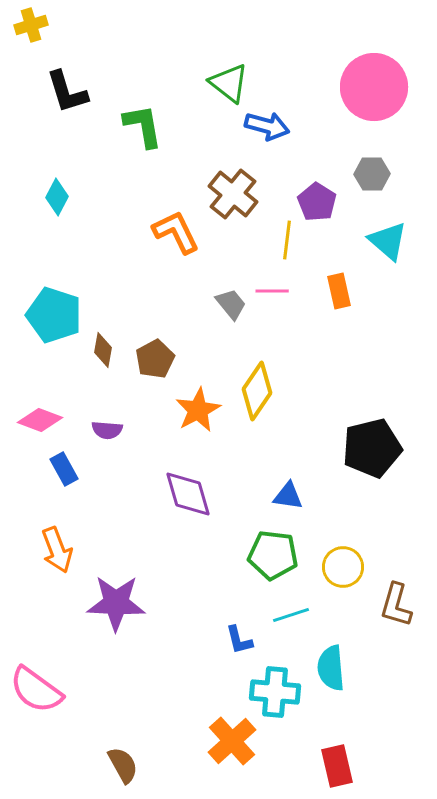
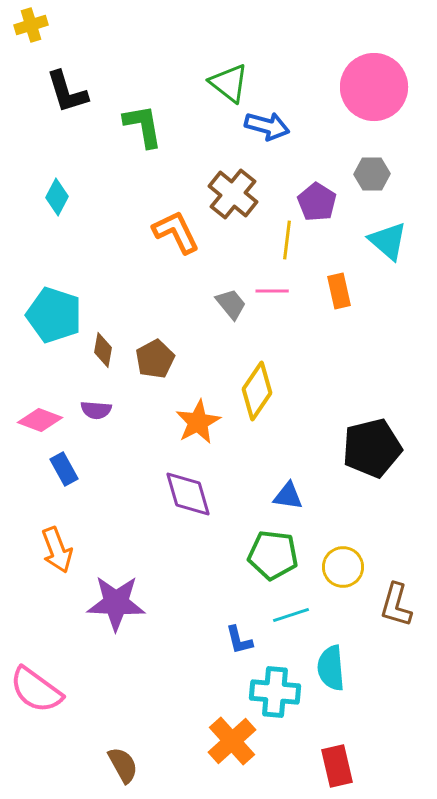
orange star: moved 12 px down
purple semicircle: moved 11 px left, 20 px up
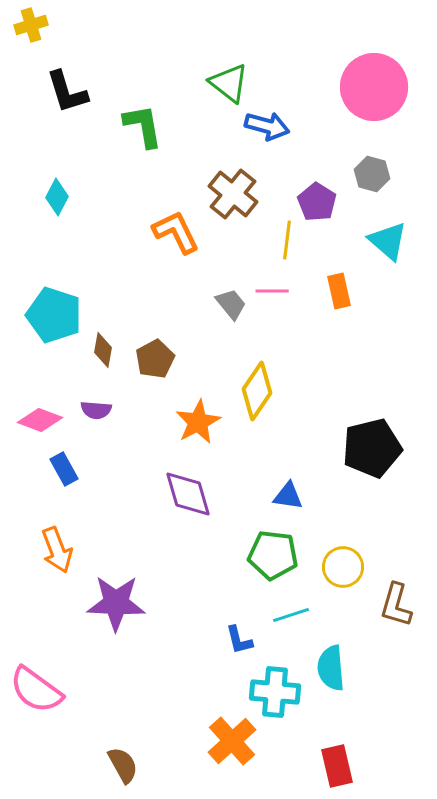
gray hexagon: rotated 16 degrees clockwise
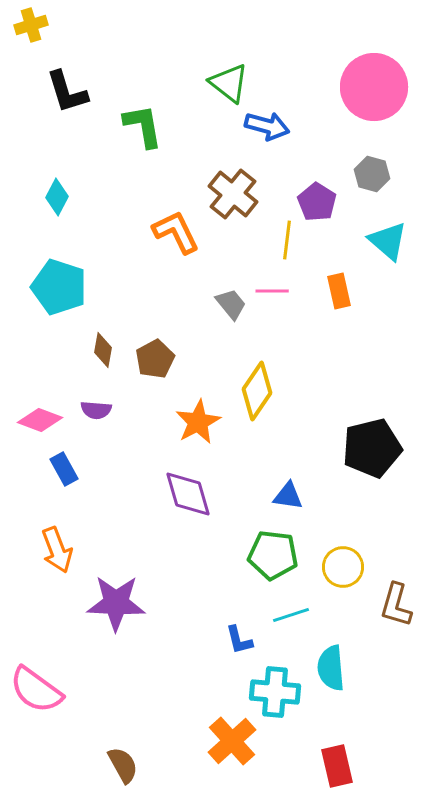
cyan pentagon: moved 5 px right, 28 px up
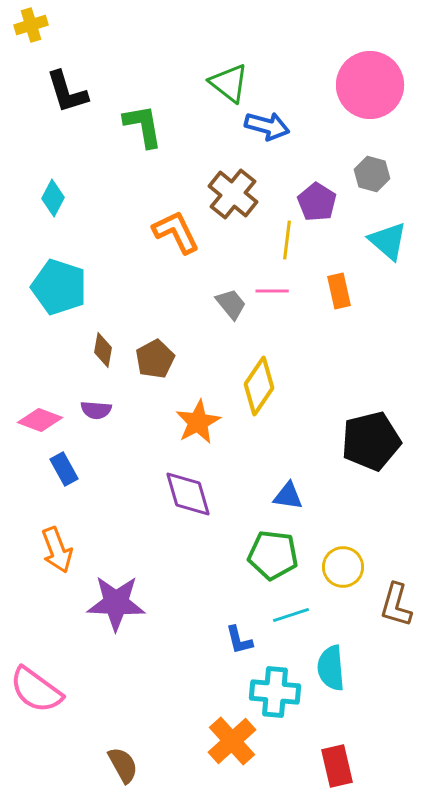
pink circle: moved 4 px left, 2 px up
cyan diamond: moved 4 px left, 1 px down
yellow diamond: moved 2 px right, 5 px up
black pentagon: moved 1 px left, 7 px up
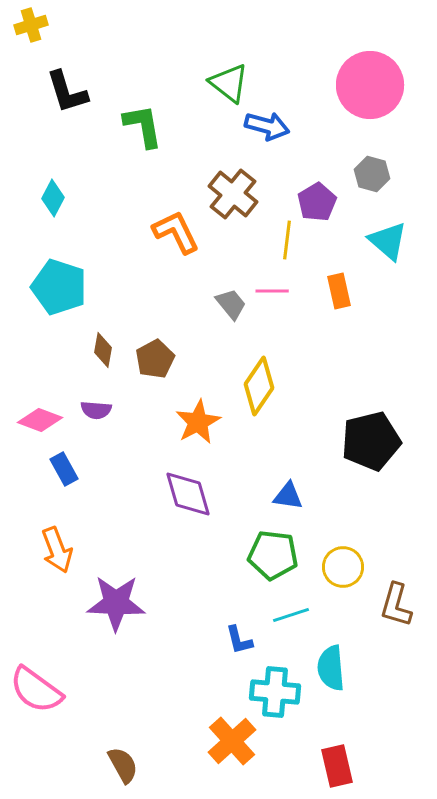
purple pentagon: rotated 9 degrees clockwise
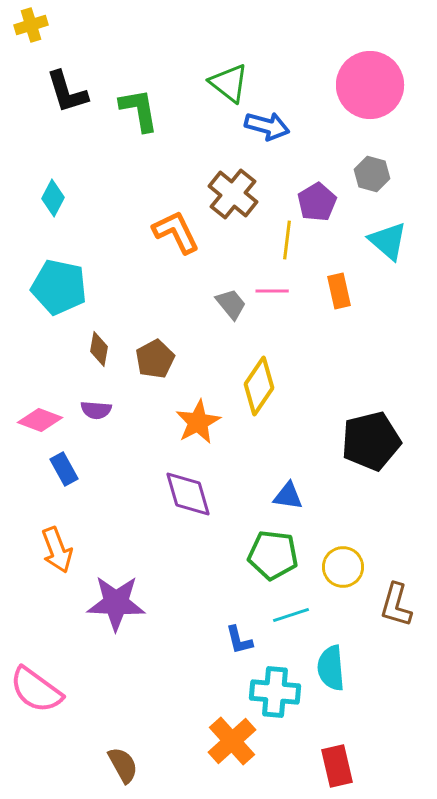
green L-shape: moved 4 px left, 16 px up
cyan pentagon: rotated 6 degrees counterclockwise
brown diamond: moved 4 px left, 1 px up
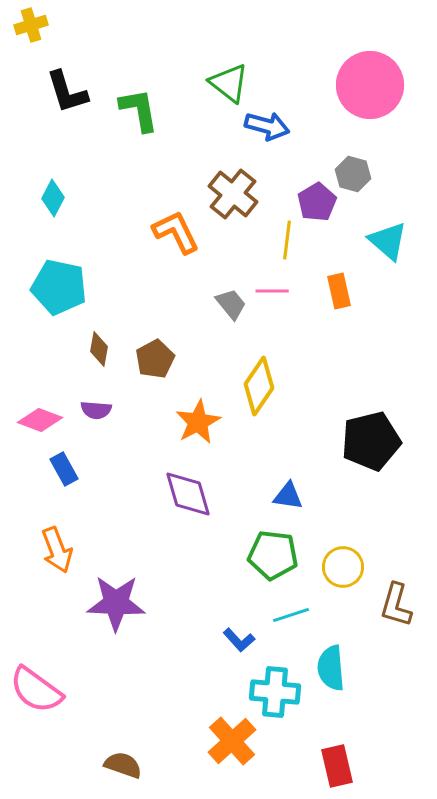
gray hexagon: moved 19 px left
blue L-shape: rotated 28 degrees counterclockwise
brown semicircle: rotated 42 degrees counterclockwise
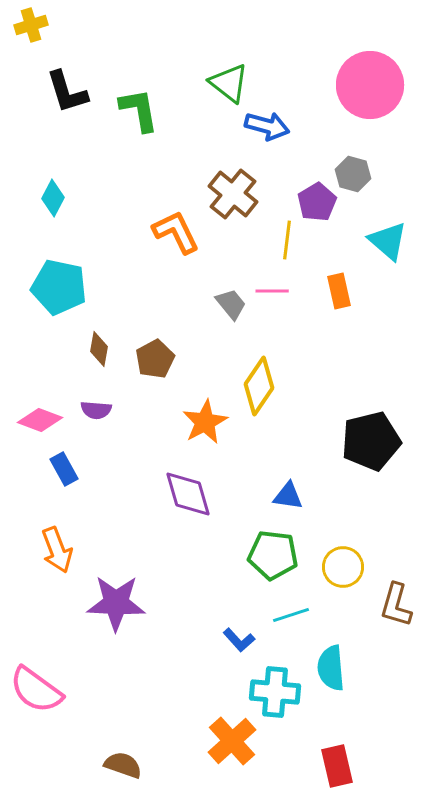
orange star: moved 7 px right
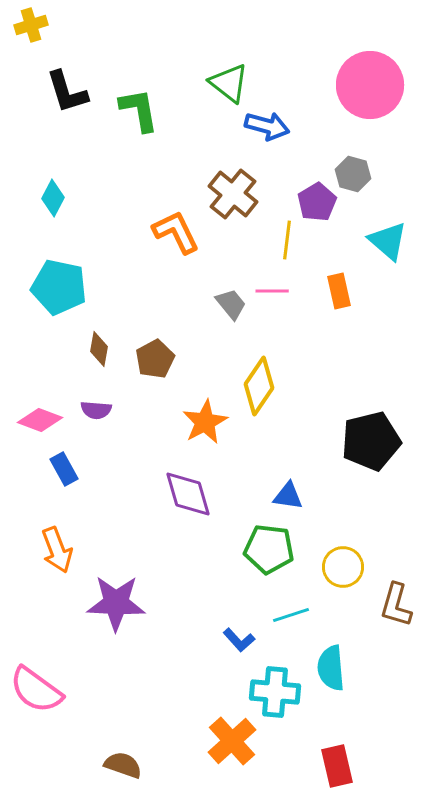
green pentagon: moved 4 px left, 6 px up
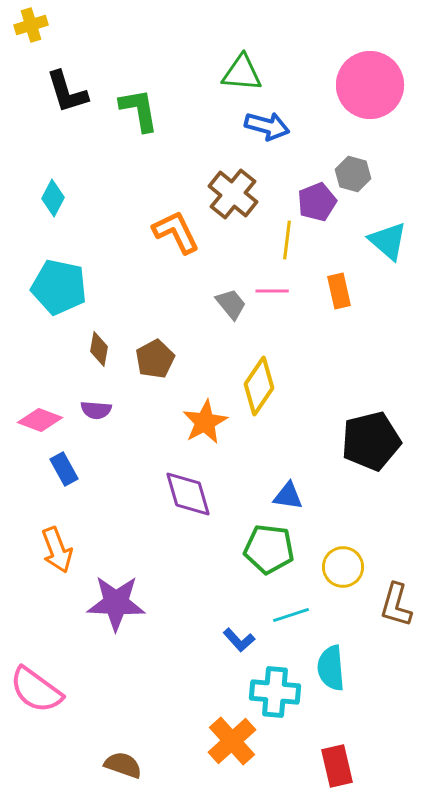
green triangle: moved 13 px right, 10 px up; rotated 33 degrees counterclockwise
purple pentagon: rotated 9 degrees clockwise
